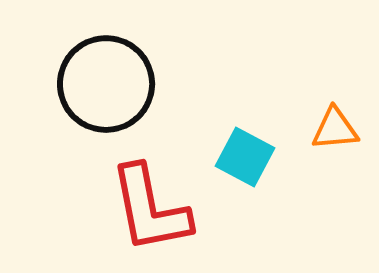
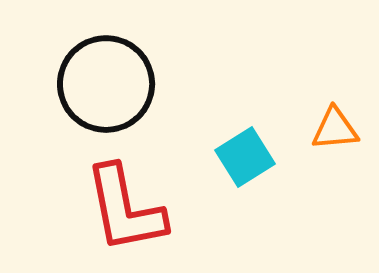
cyan square: rotated 30 degrees clockwise
red L-shape: moved 25 px left
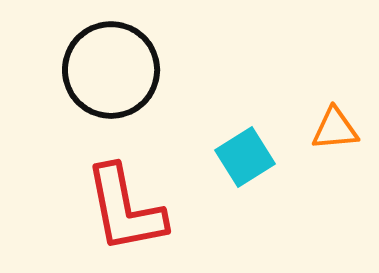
black circle: moved 5 px right, 14 px up
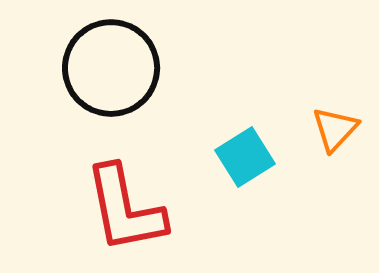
black circle: moved 2 px up
orange triangle: rotated 42 degrees counterclockwise
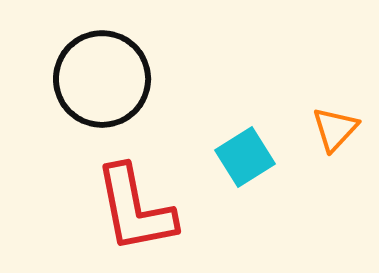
black circle: moved 9 px left, 11 px down
red L-shape: moved 10 px right
